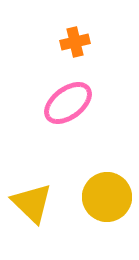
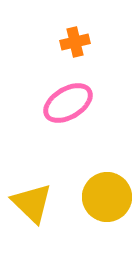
pink ellipse: rotated 6 degrees clockwise
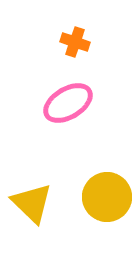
orange cross: rotated 32 degrees clockwise
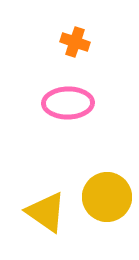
pink ellipse: rotated 30 degrees clockwise
yellow triangle: moved 14 px right, 9 px down; rotated 9 degrees counterclockwise
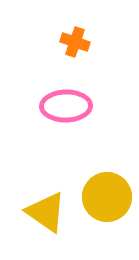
pink ellipse: moved 2 px left, 3 px down
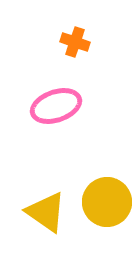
pink ellipse: moved 10 px left; rotated 18 degrees counterclockwise
yellow circle: moved 5 px down
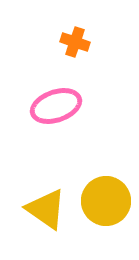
yellow circle: moved 1 px left, 1 px up
yellow triangle: moved 3 px up
